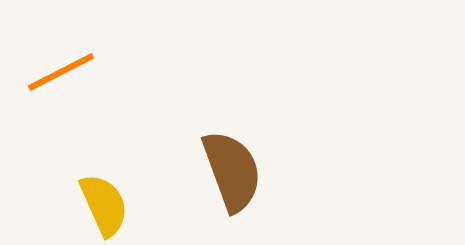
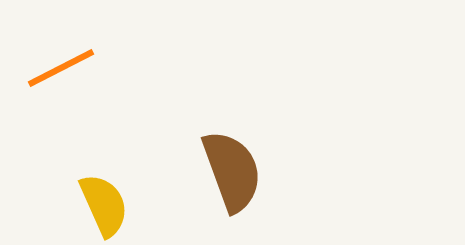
orange line: moved 4 px up
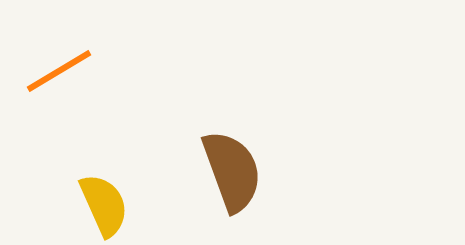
orange line: moved 2 px left, 3 px down; rotated 4 degrees counterclockwise
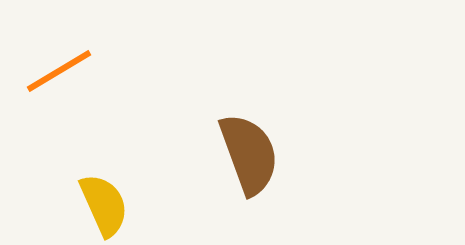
brown semicircle: moved 17 px right, 17 px up
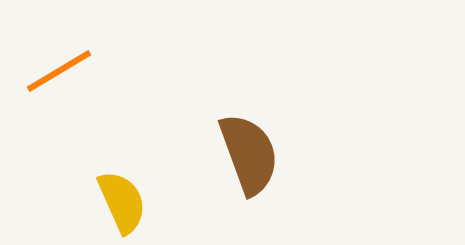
yellow semicircle: moved 18 px right, 3 px up
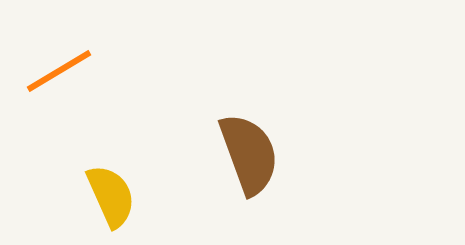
yellow semicircle: moved 11 px left, 6 px up
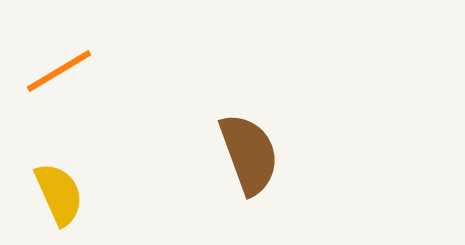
yellow semicircle: moved 52 px left, 2 px up
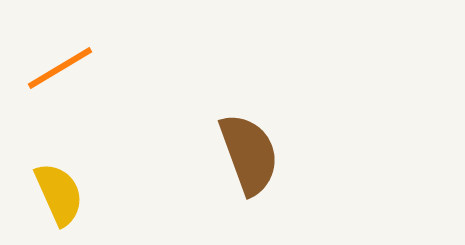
orange line: moved 1 px right, 3 px up
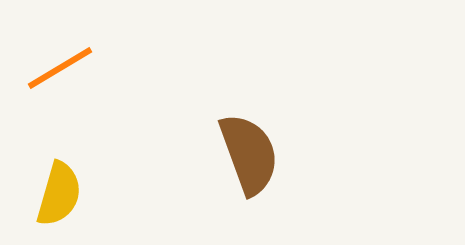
yellow semicircle: rotated 40 degrees clockwise
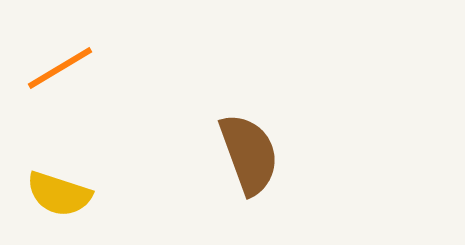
yellow semicircle: rotated 92 degrees clockwise
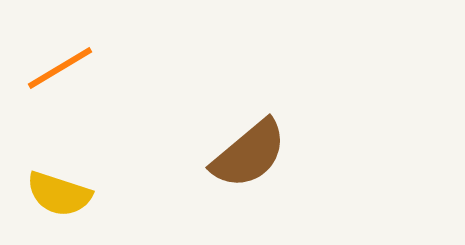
brown semicircle: rotated 70 degrees clockwise
